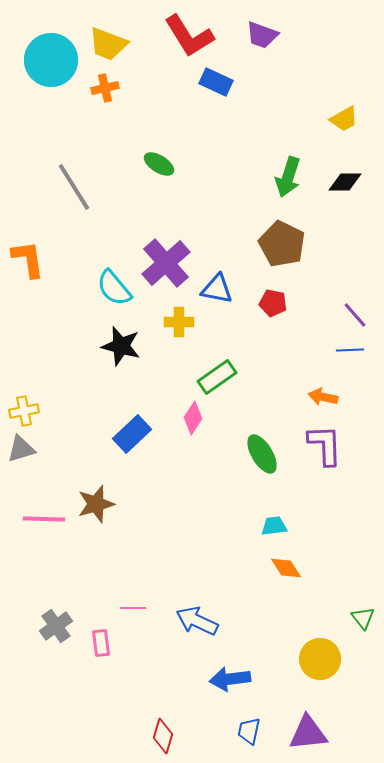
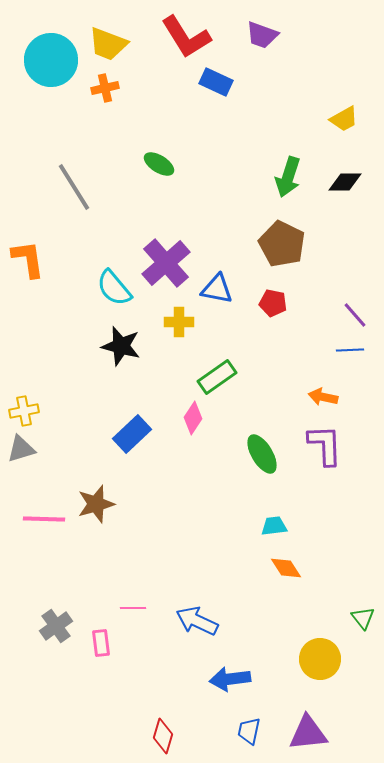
red L-shape at (189, 36): moved 3 px left, 1 px down
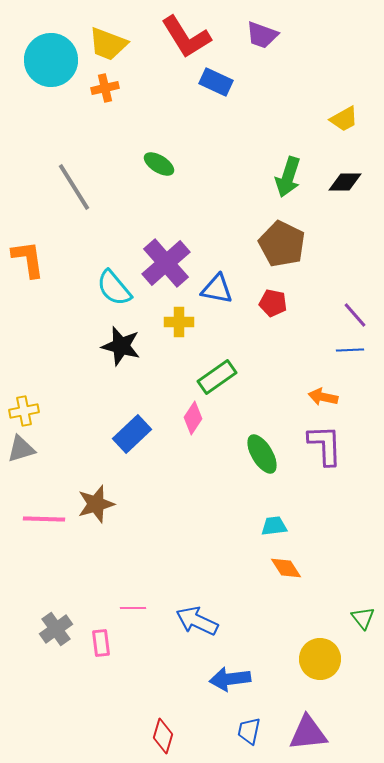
gray cross at (56, 626): moved 3 px down
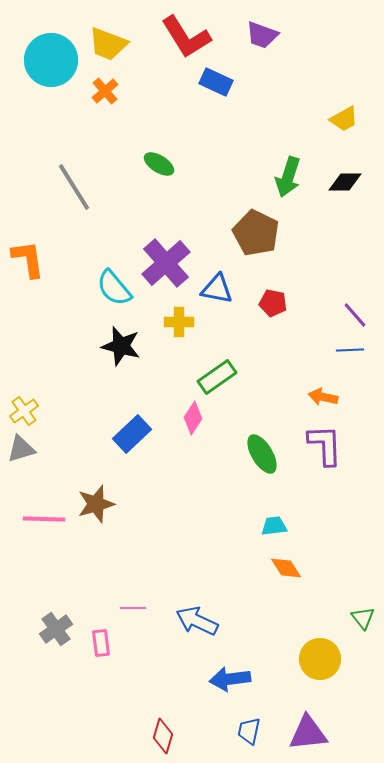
orange cross at (105, 88): moved 3 px down; rotated 28 degrees counterclockwise
brown pentagon at (282, 244): moved 26 px left, 11 px up
yellow cross at (24, 411): rotated 24 degrees counterclockwise
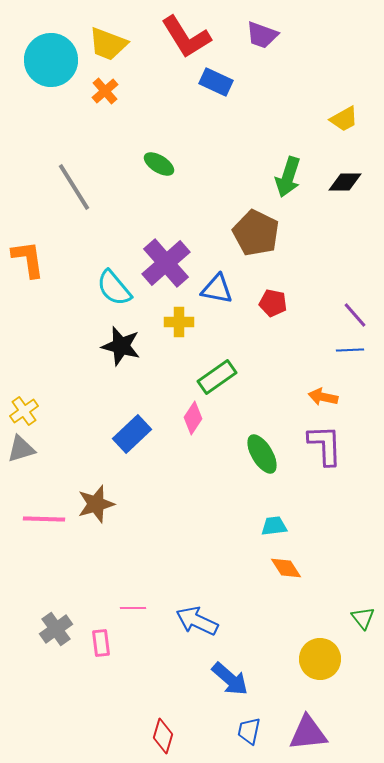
blue arrow at (230, 679): rotated 132 degrees counterclockwise
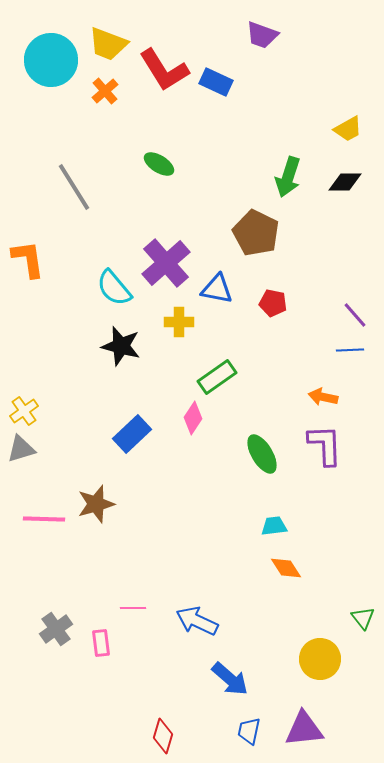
red L-shape at (186, 37): moved 22 px left, 33 px down
yellow trapezoid at (344, 119): moved 4 px right, 10 px down
purple triangle at (308, 733): moved 4 px left, 4 px up
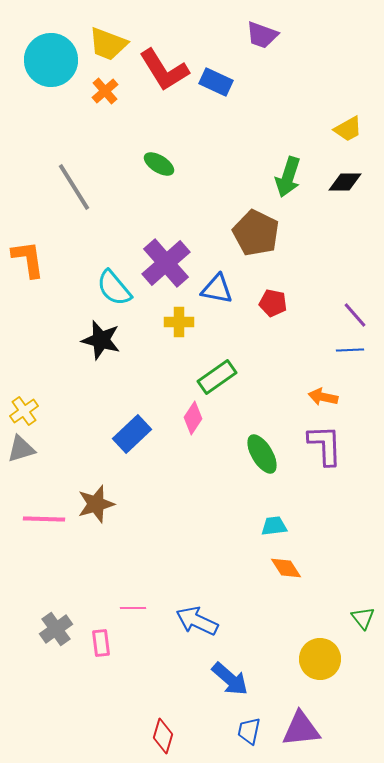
black star at (121, 346): moved 20 px left, 6 px up
purple triangle at (304, 729): moved 3 px left
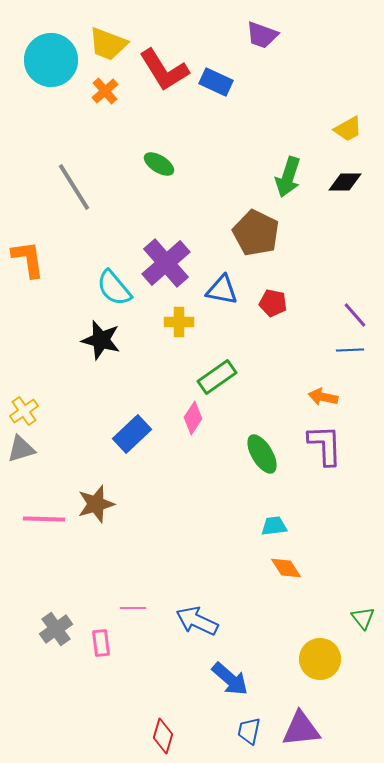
blue triangle at (217, 289): moved 5 px right, 1 px down
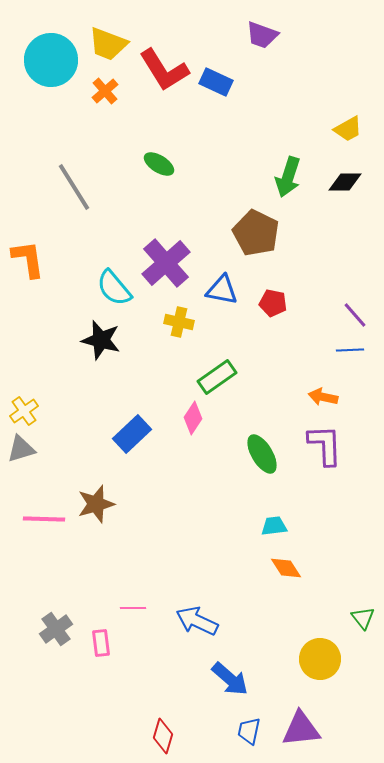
yellow cross at (179, 322): rotated 12 degrees clockwise
